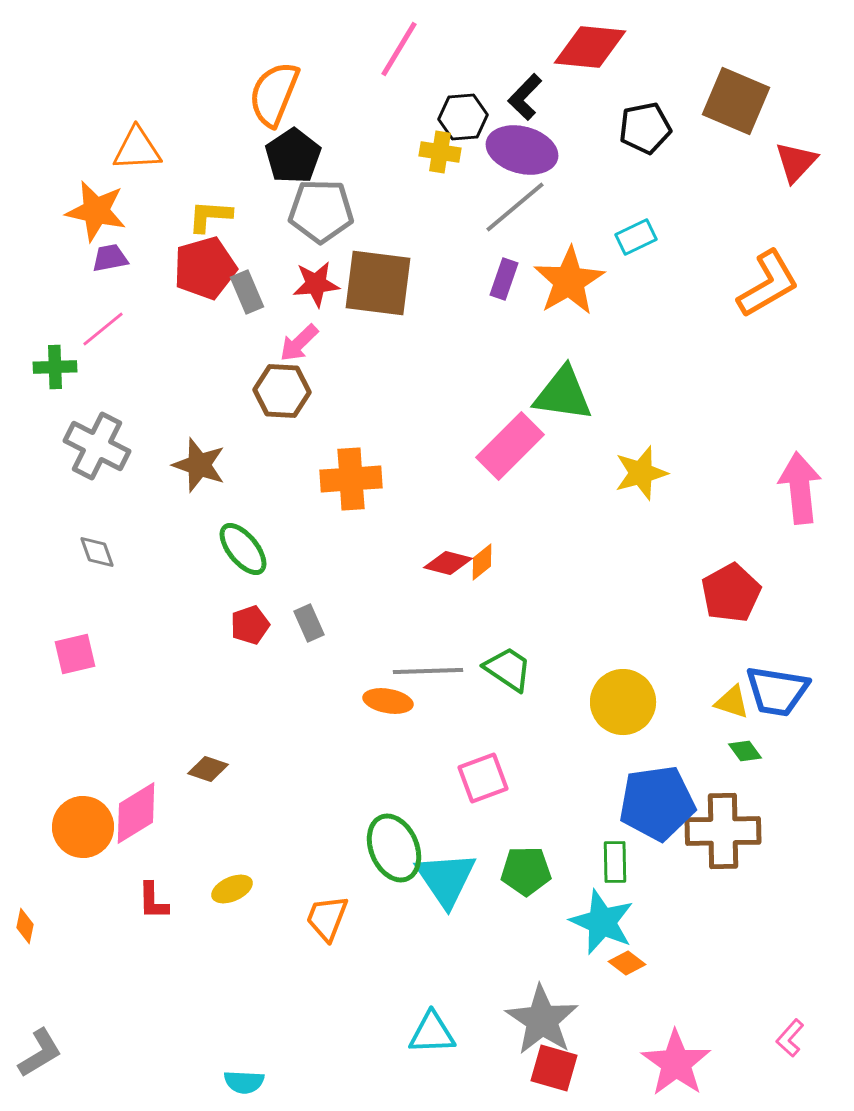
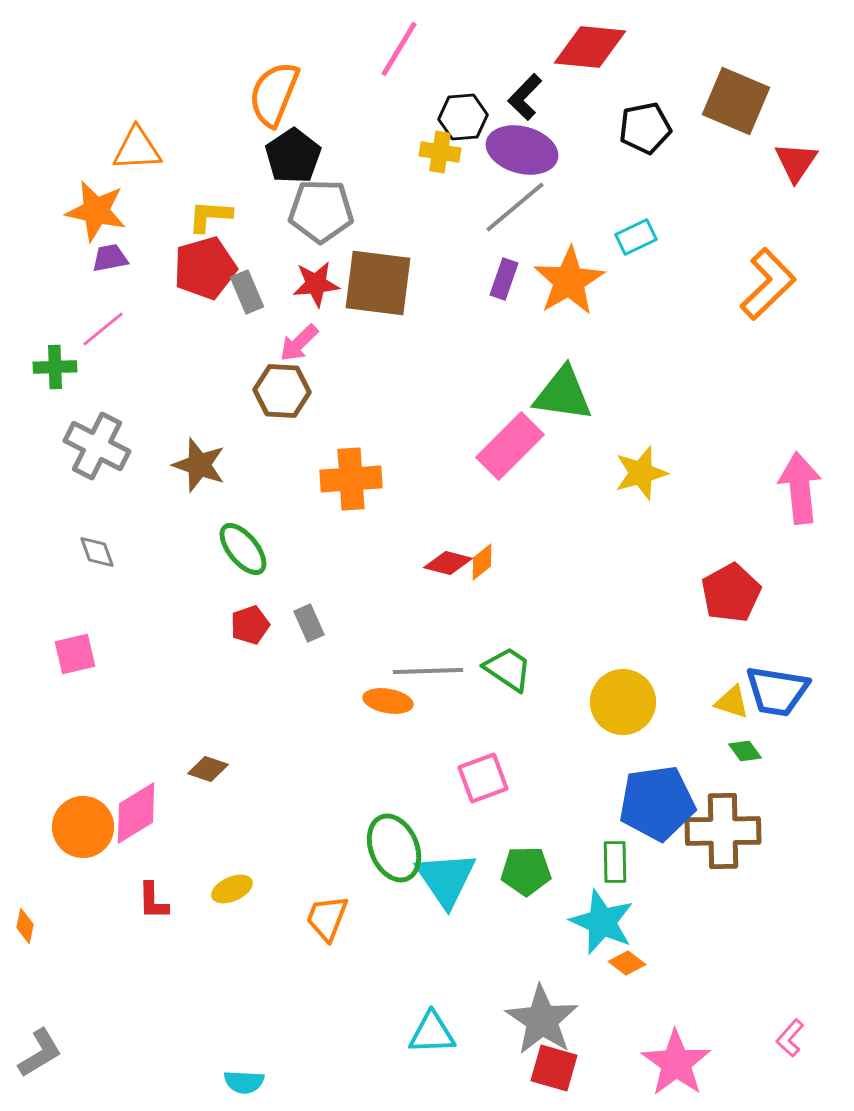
red triangle at (796, 162): rotated 9 degrees counterclockwise
orange L-shape at (768, 284): rotated 14 degrees counterclockwise
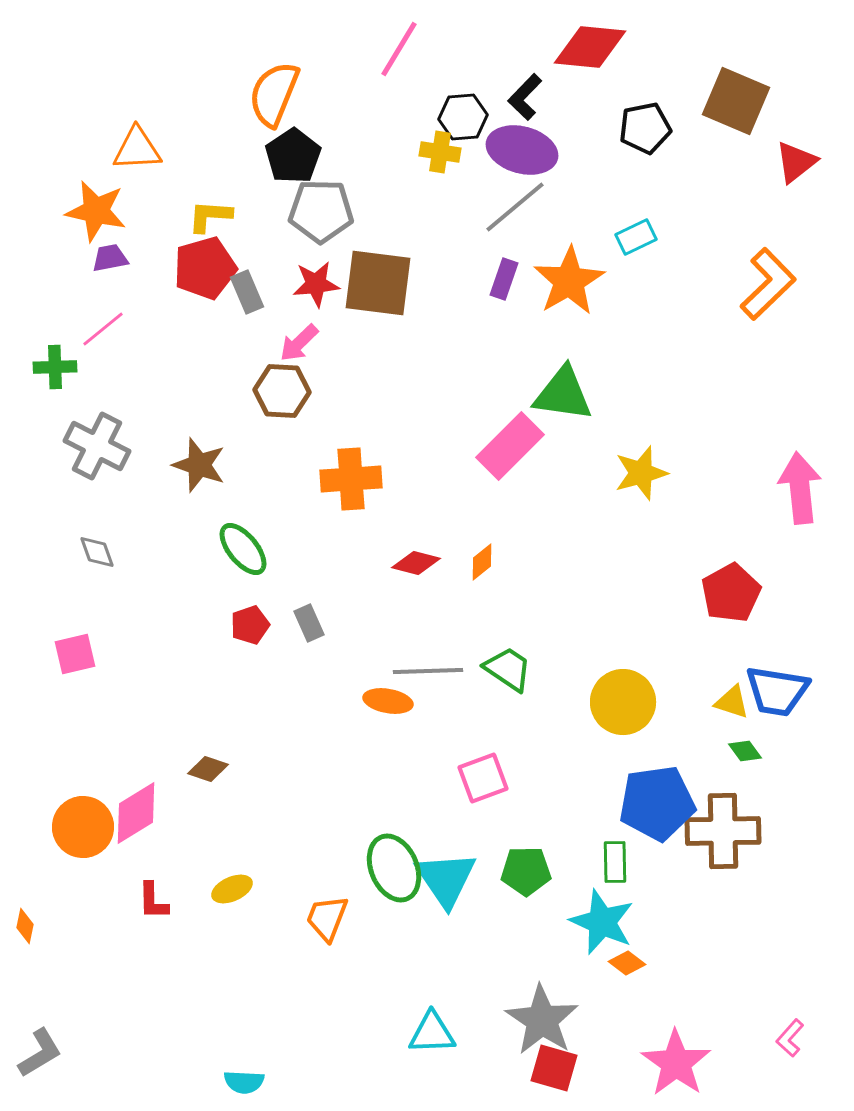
red triangle at (796, 162): rotated 18 degrees clockwise
red diamond at (448, 563): moved 32 px left
green ellipse at (394, 848): moved 20 px down
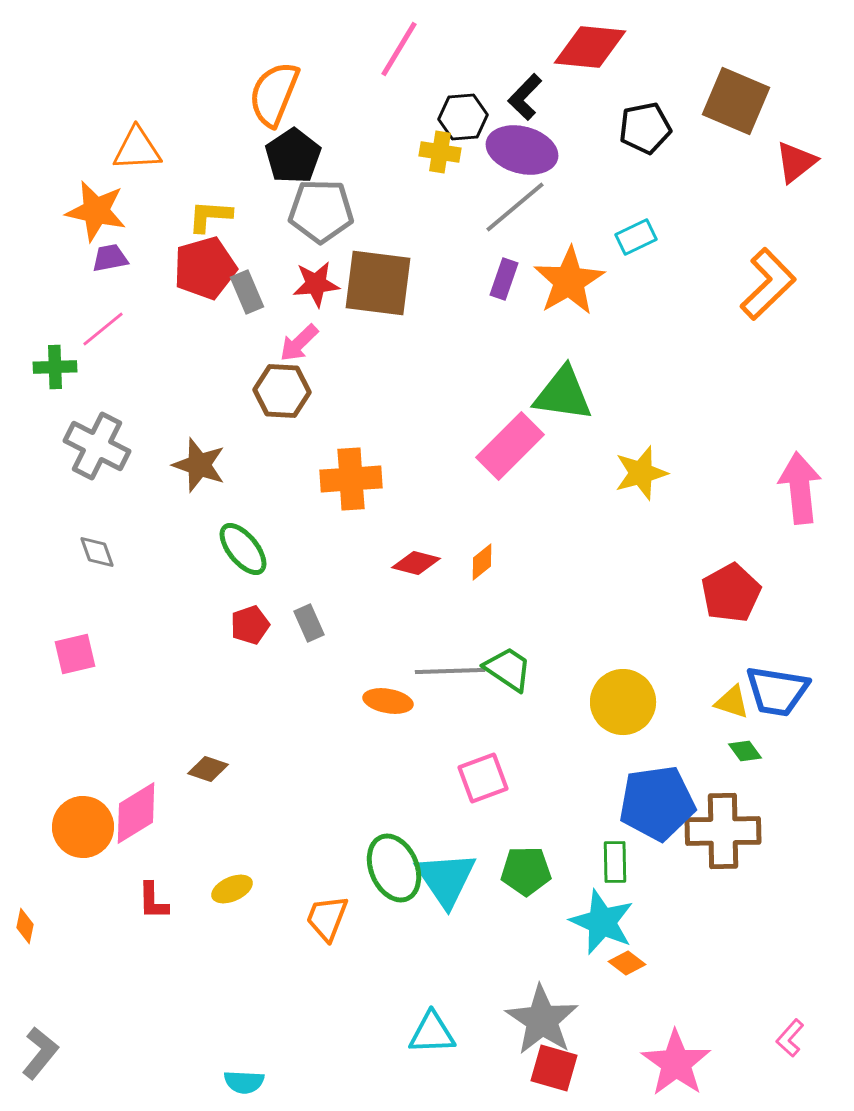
gray line at (428, 671): moved 22 px right
gray L-shape at (40, 1053): rotated 20 degrees counterclockwise
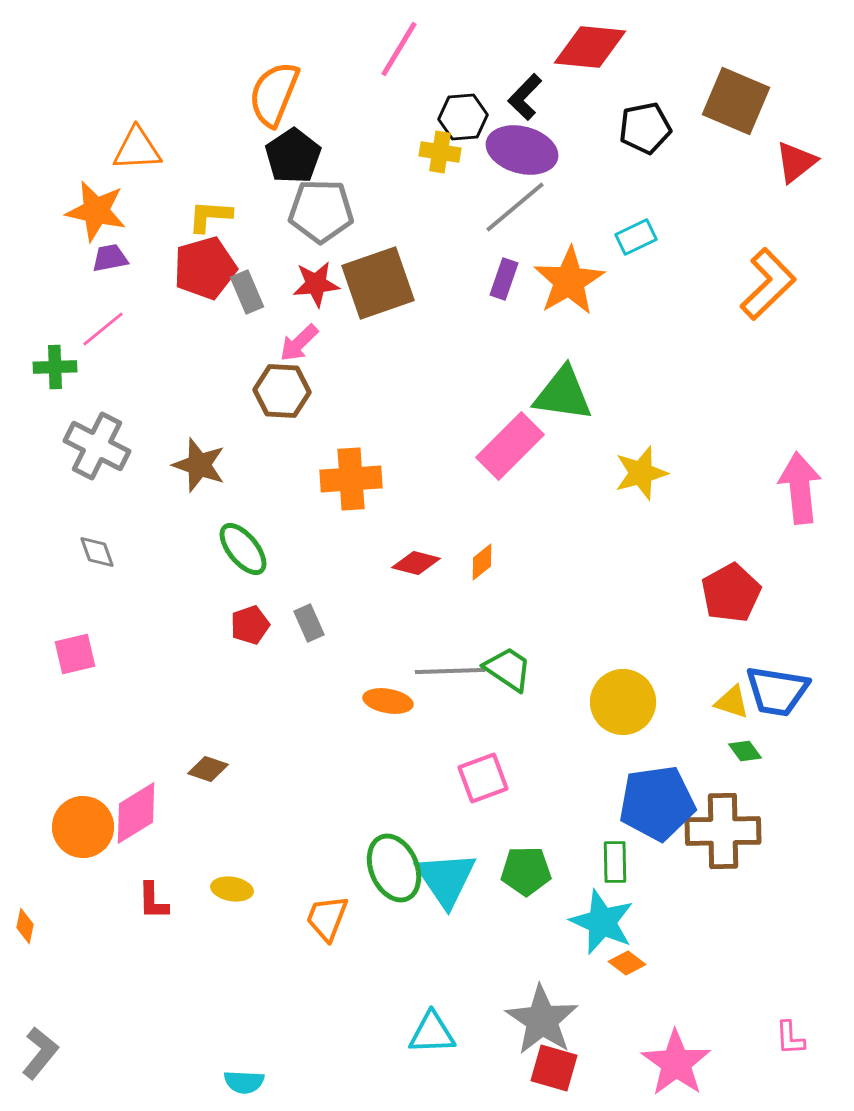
brown square at (378, 283): rotated 26 degrees counterclockwise
yellow ellipse at (232, 889): rotated 33 degrees clockwise
pink L-shape at (790, 1038): rotated 45 degrees counterclockwise
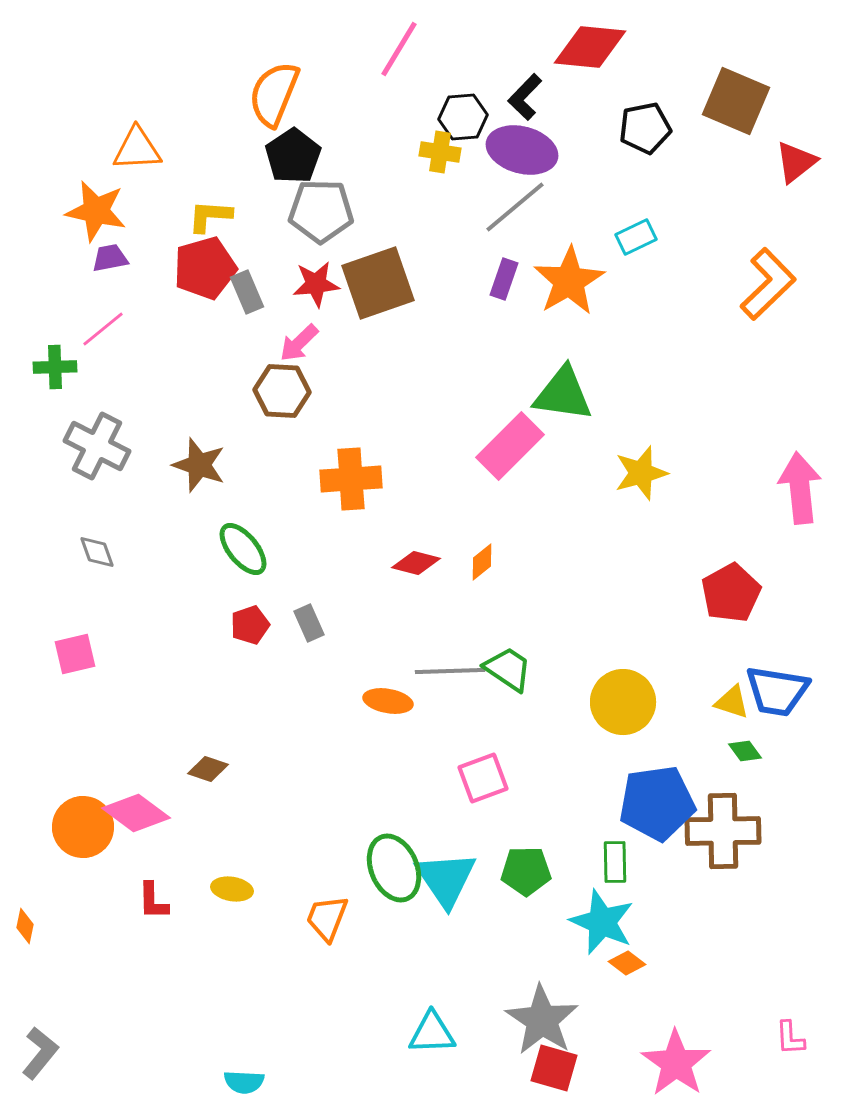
pink diamond at (136, 813): rotated 68 degrees clockwise
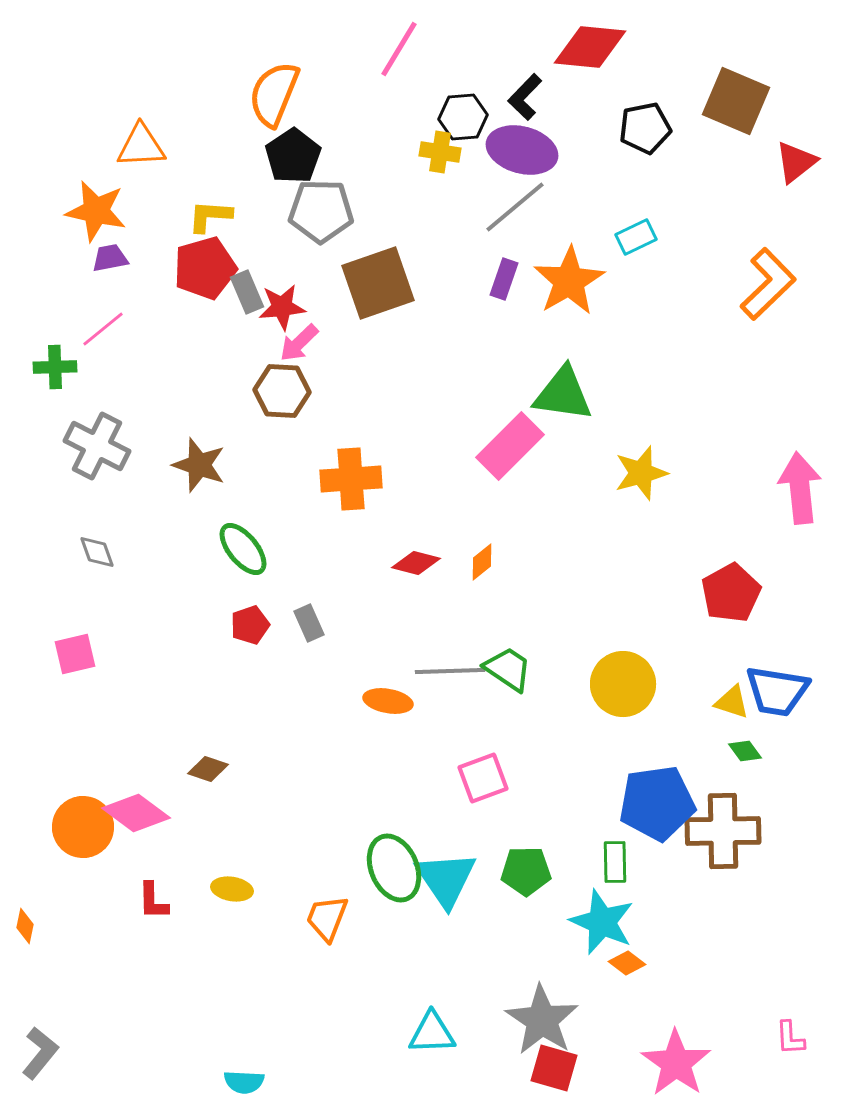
orange triangle at (137, 149): moved 4 px right, 3 px up
red star at (316, 284): moved 34 px left, 23 px down
yellow circle at (623, 702): moved 18 px up
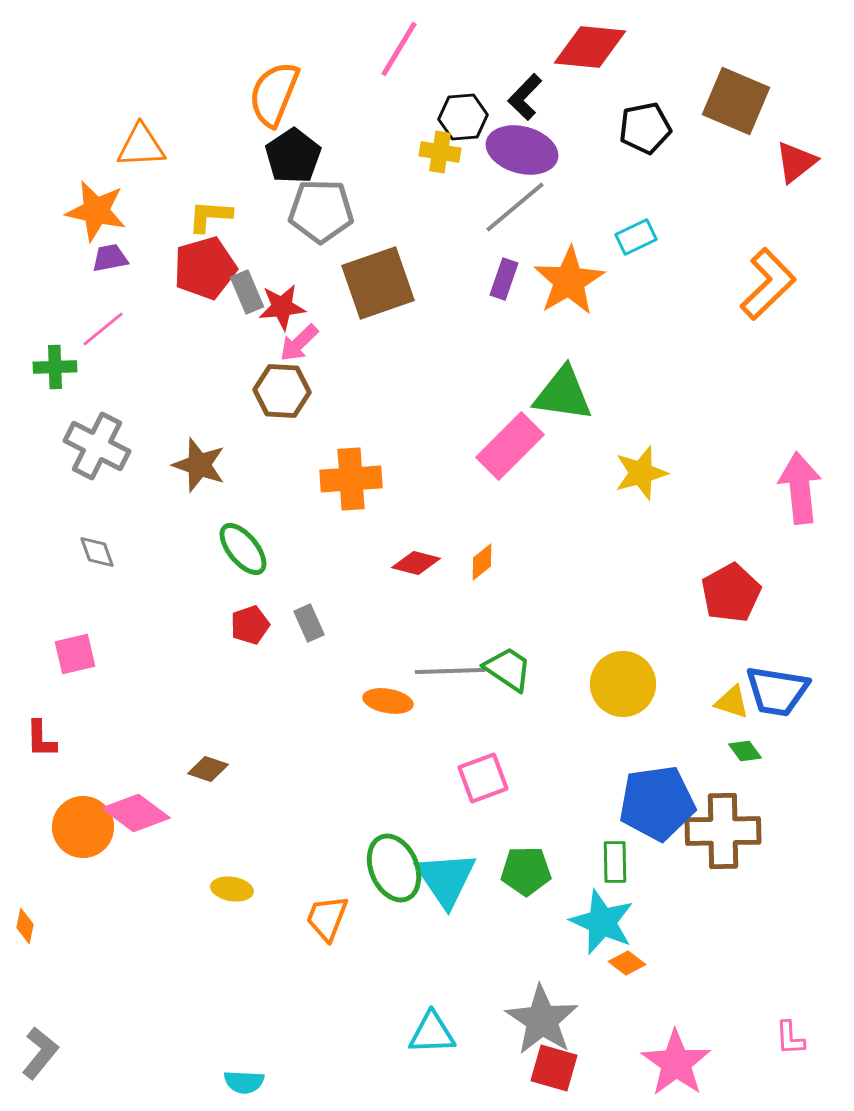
red L-shape at (153, 901): moved 112 px left, 162 px up
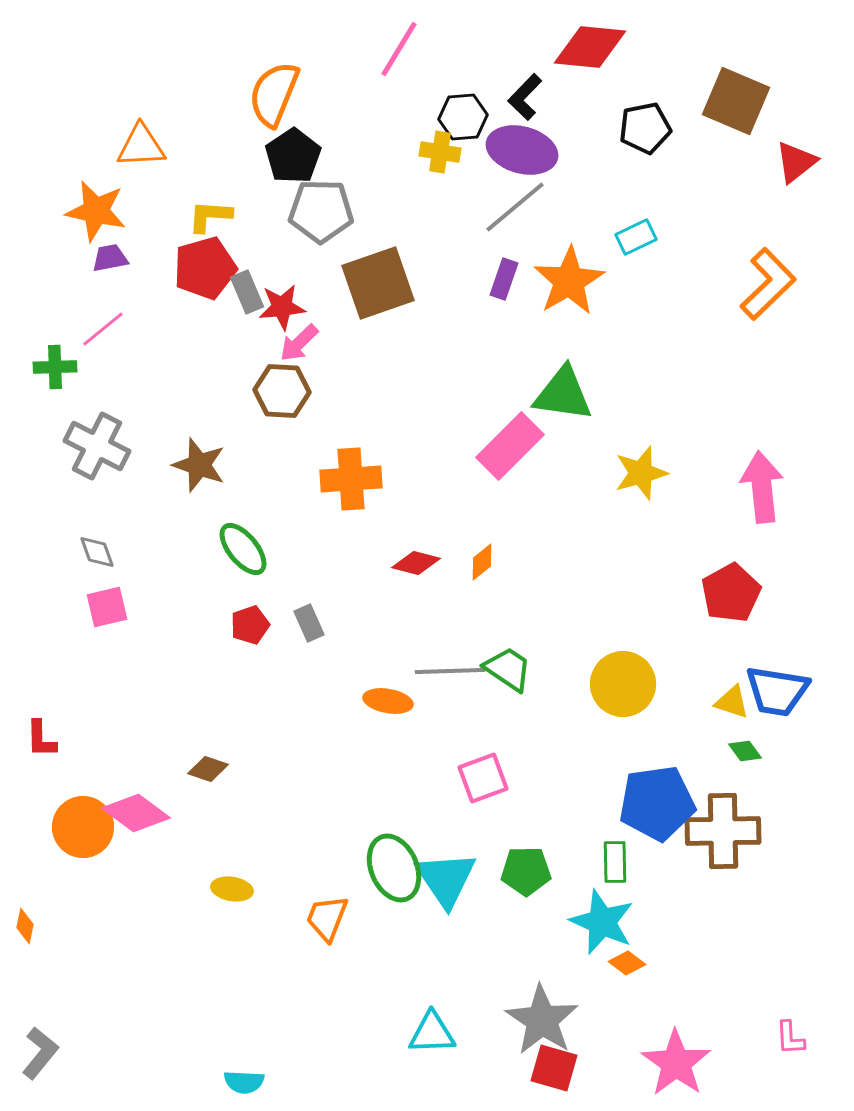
pink arrow at (800, 488): moved 38 px left, 1 px up
pink square at (75, 654): moved 32 px right, 47 px up
